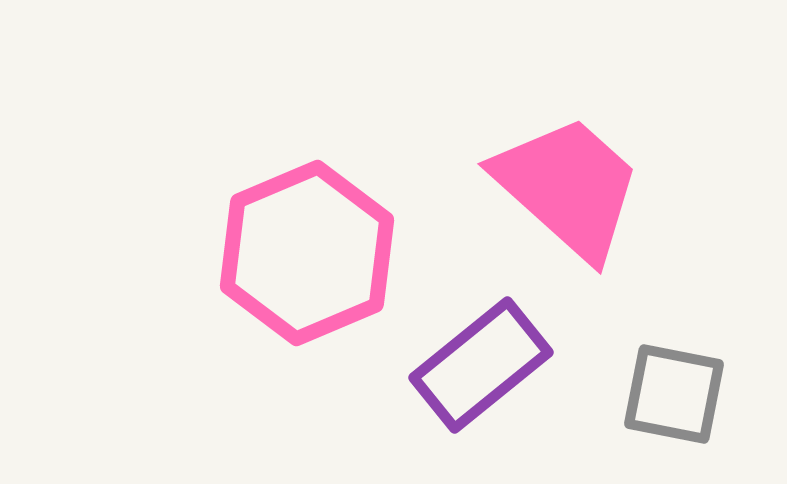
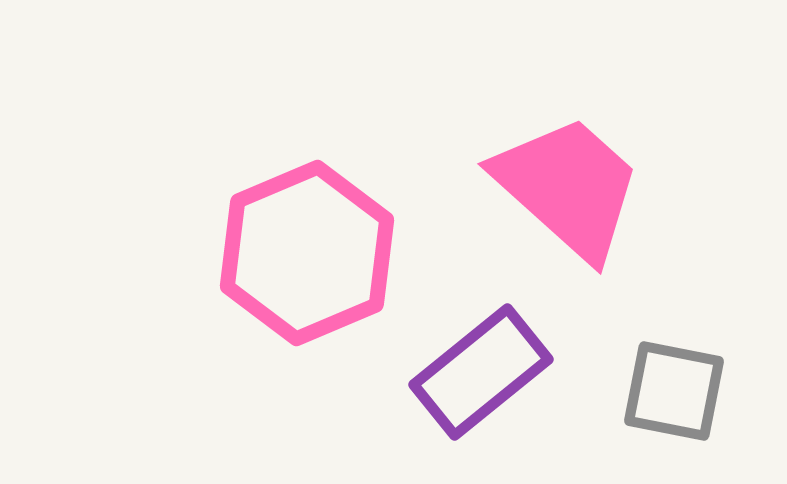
purple rectangle: moved 7 px down
gray square: moved 3 px up
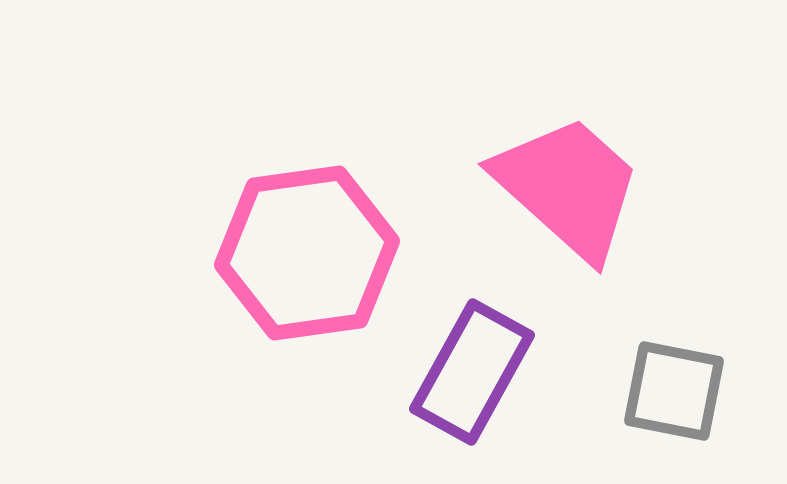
pink hexagon: rotated 15 degrees clockwise
purple rectangle: moved 9 px left; rotated 22 degrees counterclockwise
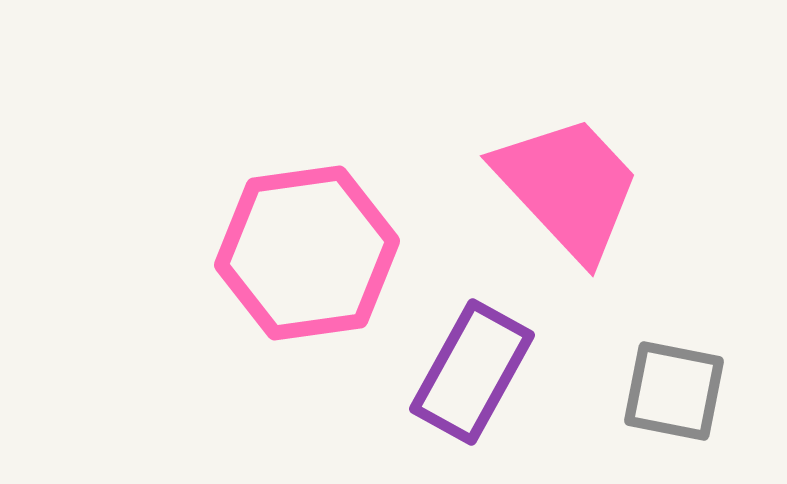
pink trapezoid: rotated 5 degrees clockwise
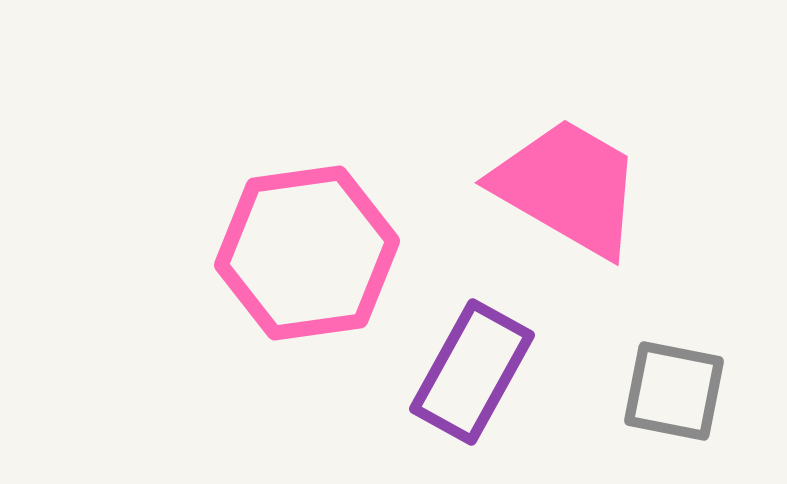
pink trapezoid: rotated 17 degrees counterclockwise
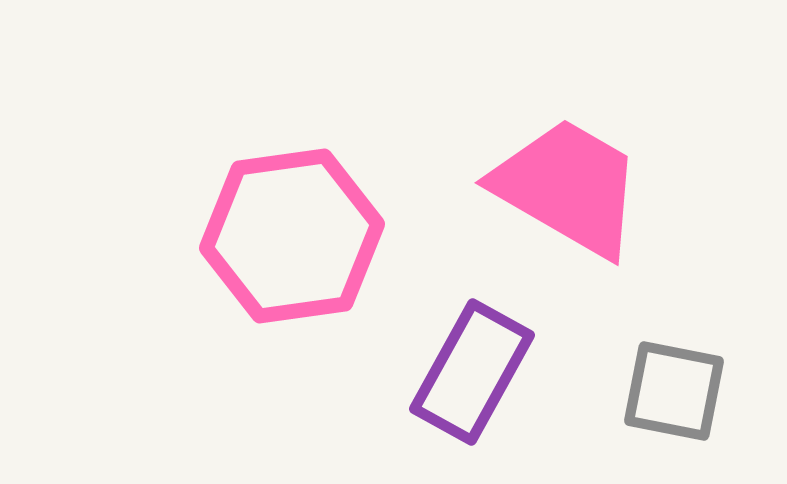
pink hexagon: moved 15 px left, 17 px up
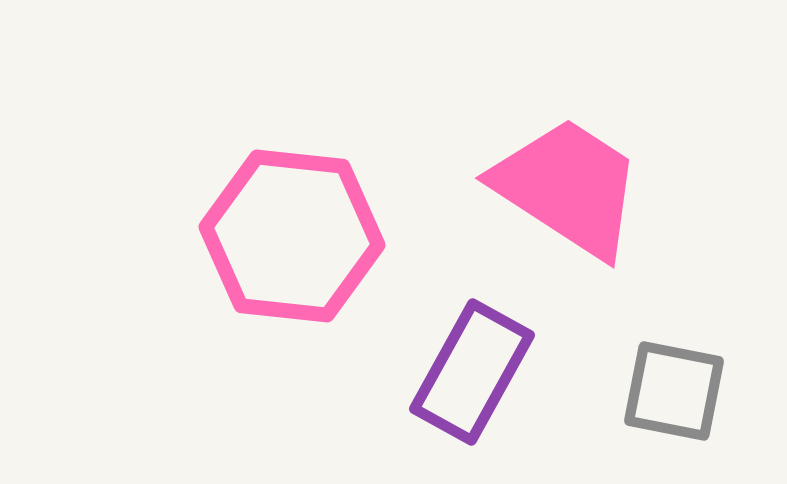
pink trapezoid: rotated 3 degrees clockwise
pink hexagon: rotated 14 degrees clockwise
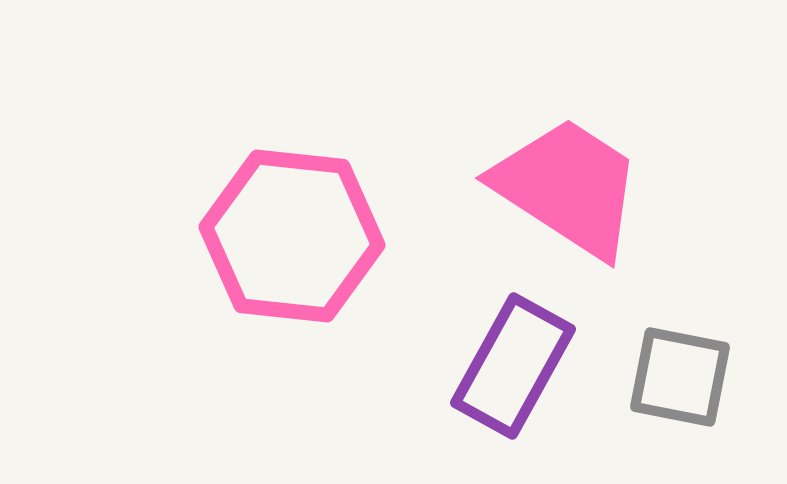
purple rectangle: moved 41 px right, 6 px up
gray square: moved 6 px right, 14 px up
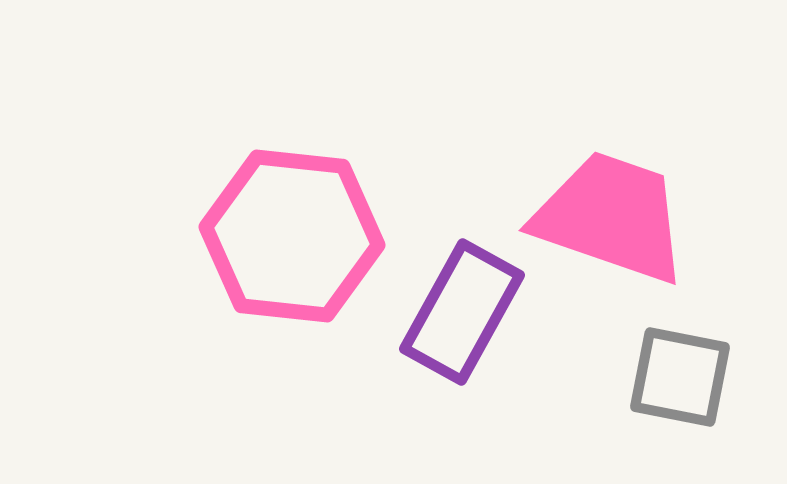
pink trapezoid: moved 43 px right, 30 px down; rotated 14 degrees counterclockwise
purple rectangle: moved 51 px left, 54 px up
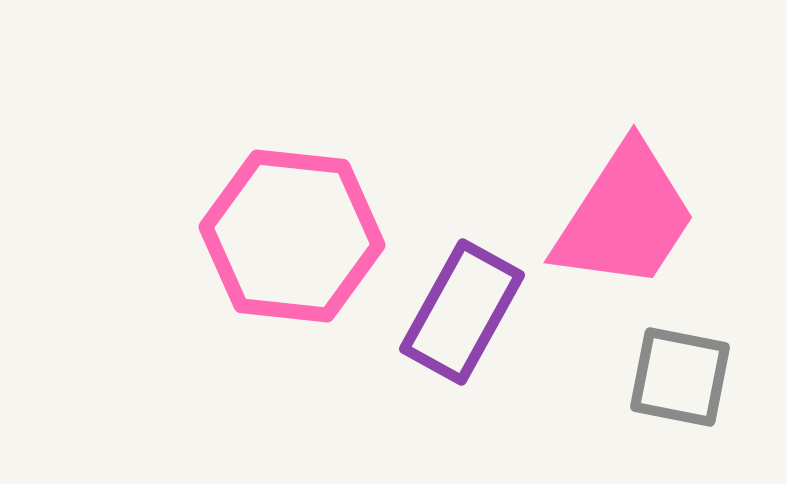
pink trapezoid: moved 14 px right; rotated 104 degrees clockwise
